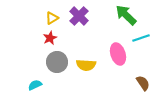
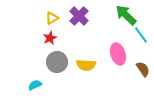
cyan line: moved 3 px up; rotated 72 degrees clockwise
brown semicircle: moved 14 px up
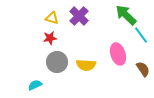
yellow triangle: rotated 48 degrees clockwise
red star: rotated 16 degrees clockwise
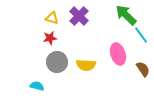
cyan semicircle: moved 2 px right, 1 px down; rotated 40 degrees clockwise
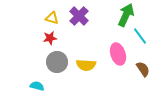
green arrow: rotated 70 degrees clockwise
cyan line: moved 1 px left, 1 px down
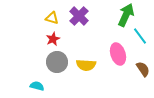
red star: moved 3 px right, 1 px down; rotated 16 degrees counterclockwise
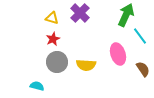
purple cross: moved 1 px right, 3 px up
